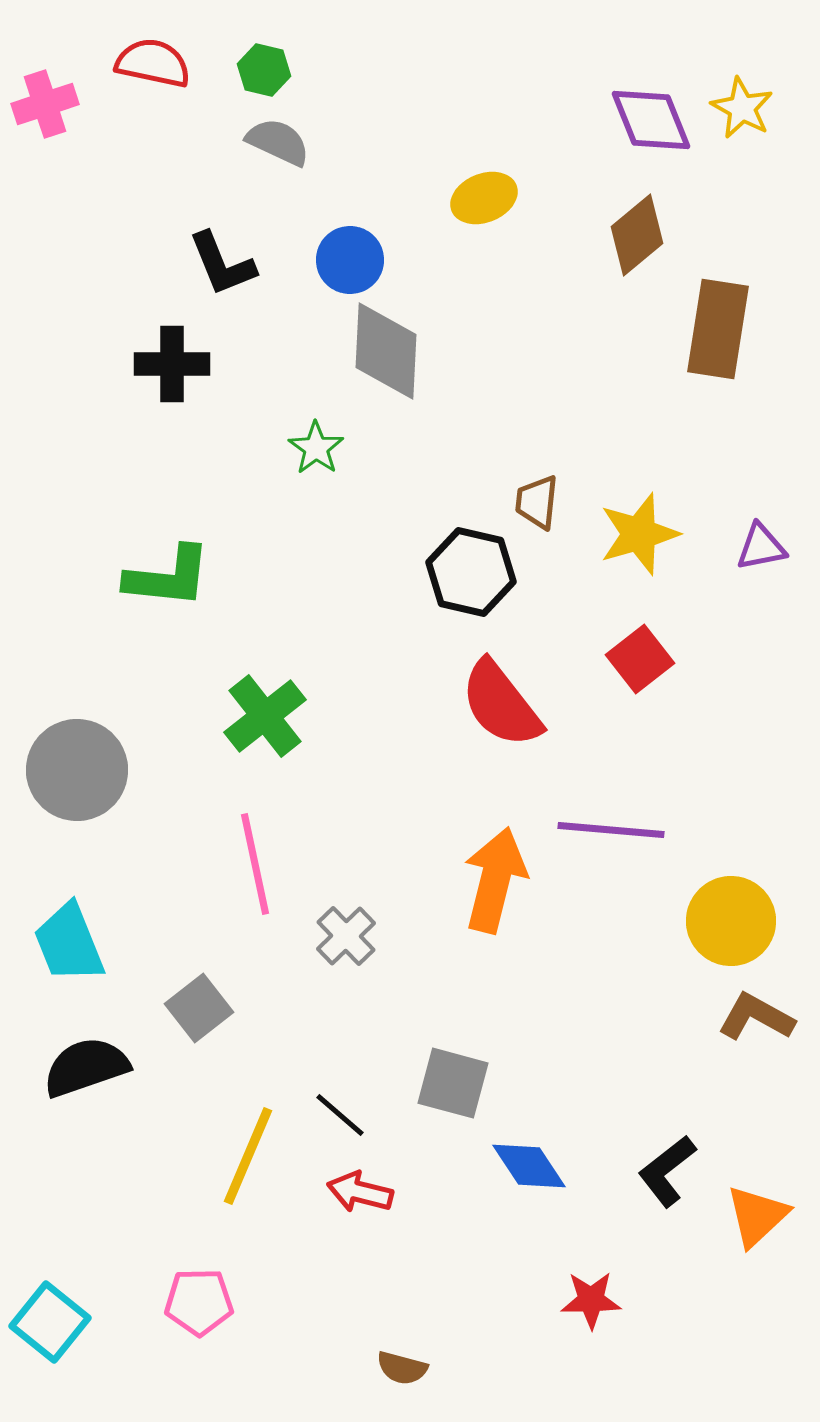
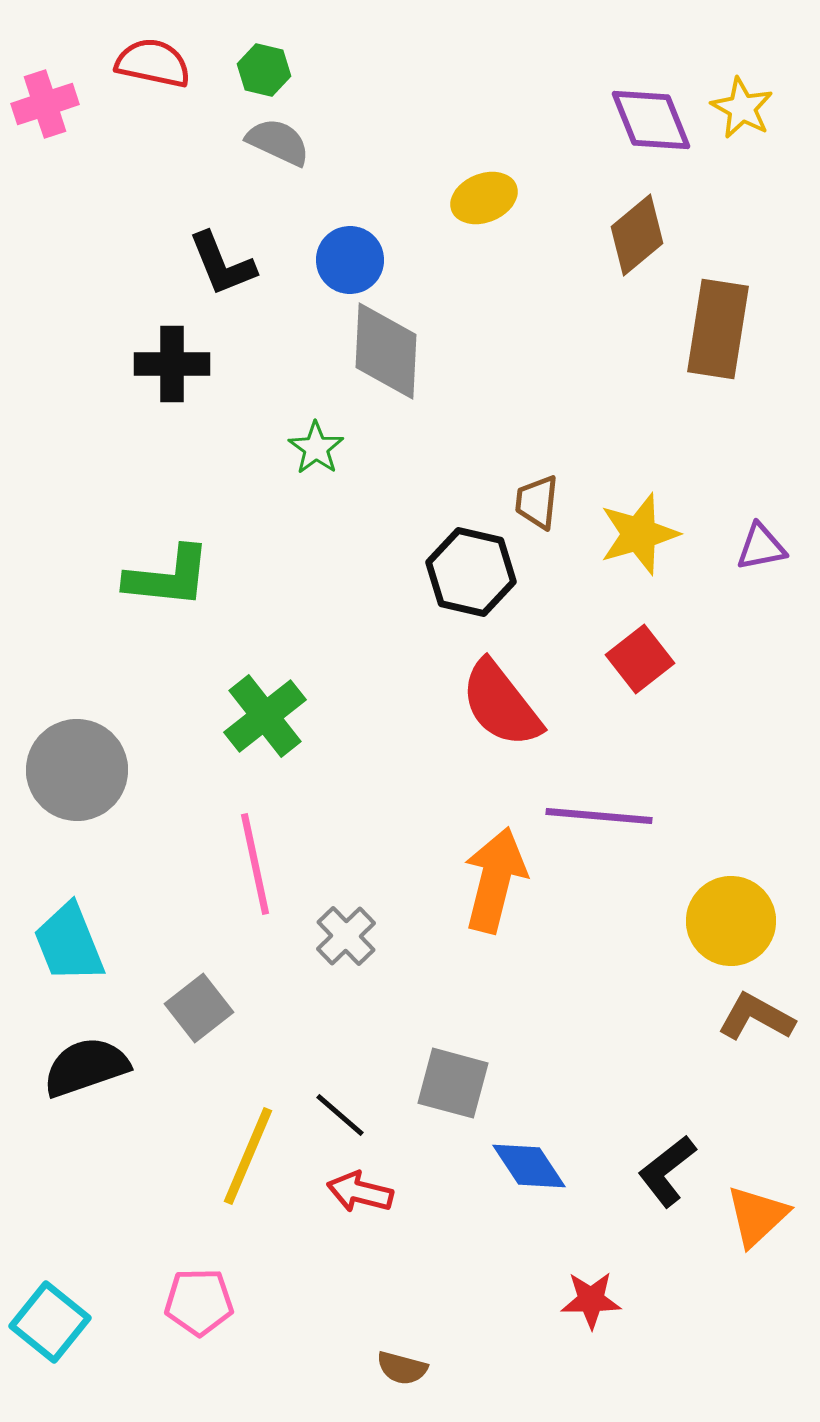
purple line at (611, 830): moved 12 px left, 14 px up
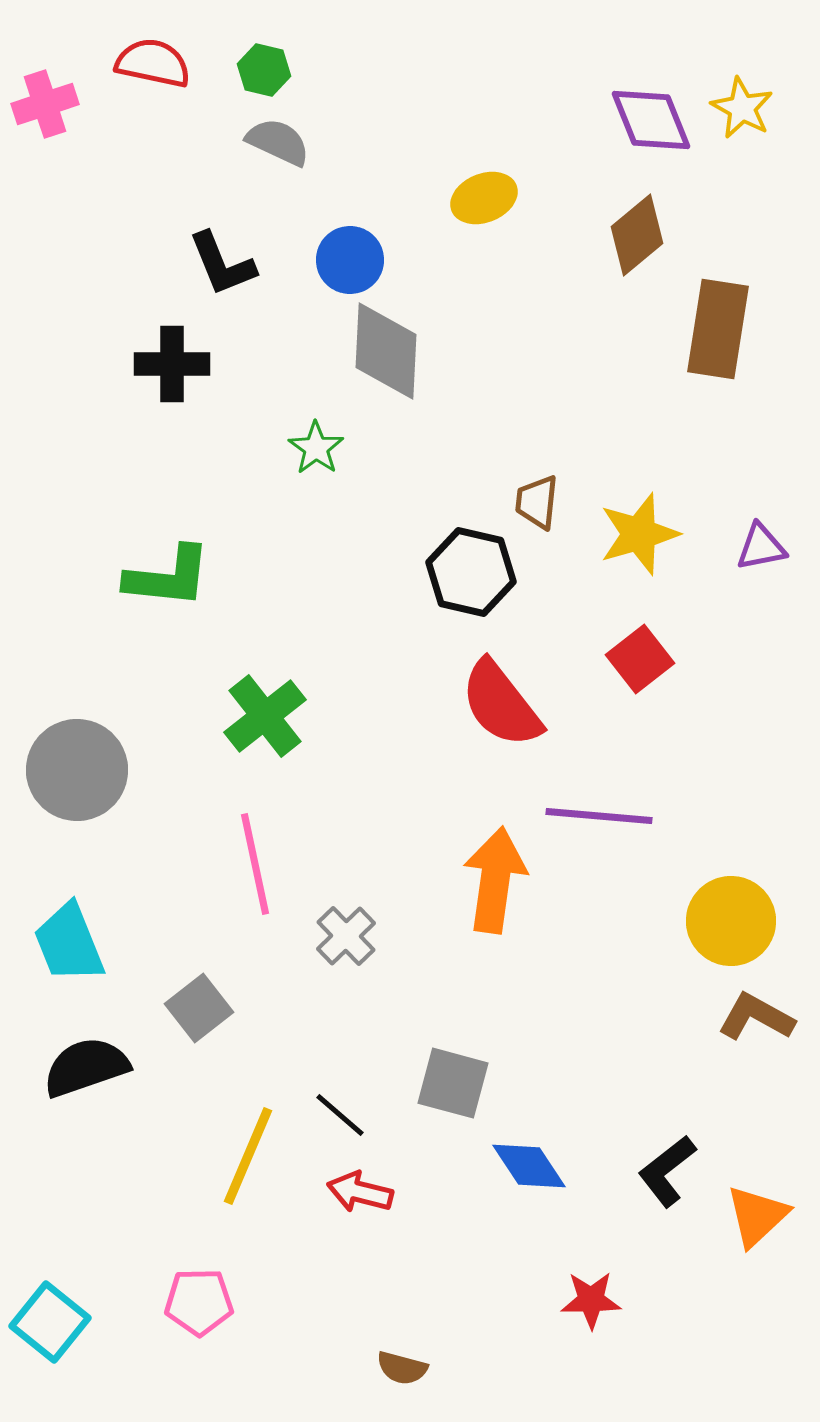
orange arrow at (495, 880): rotated 6 degrees counterclockwise
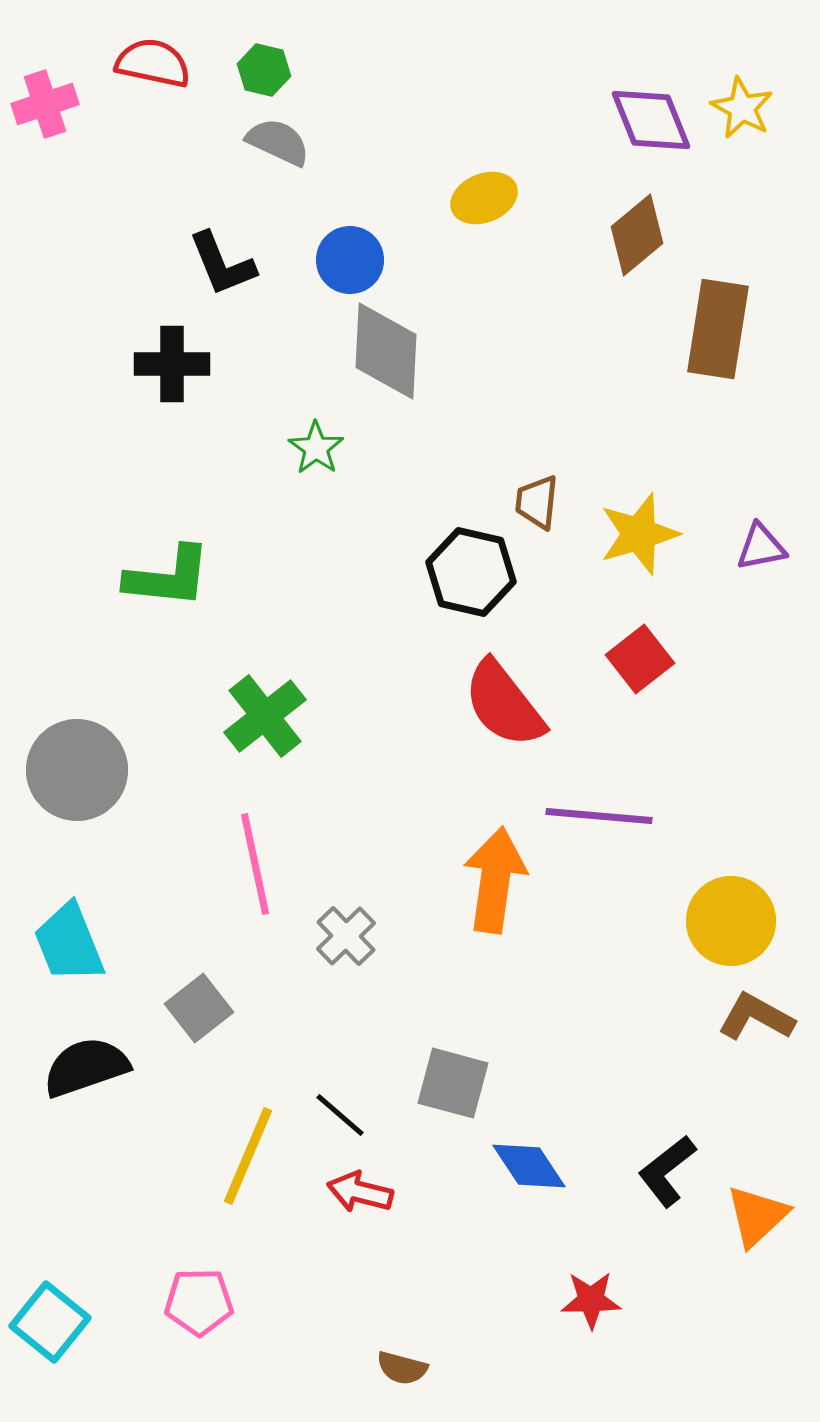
red semicircle at (501, 704): moved 3 px right
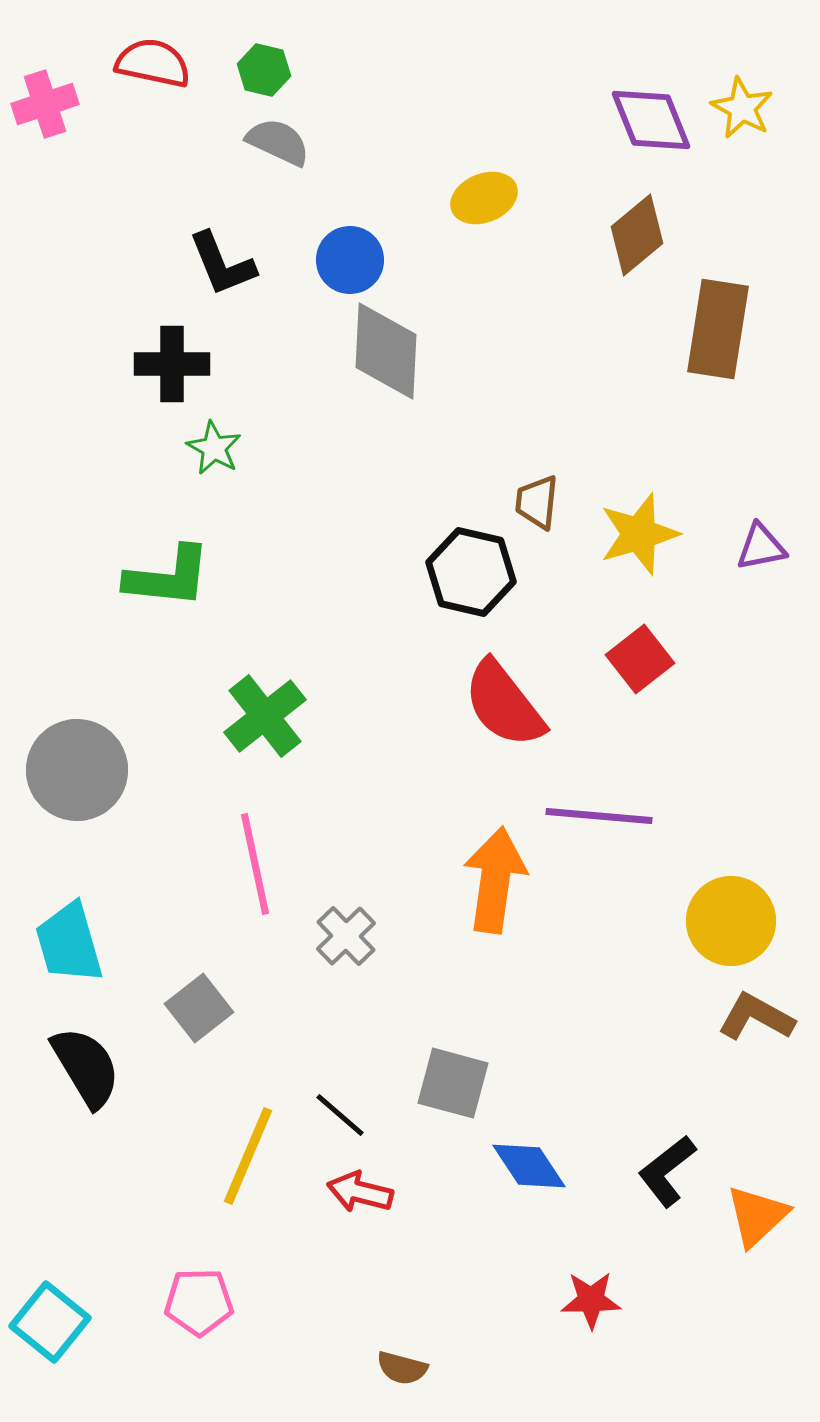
green star at (316, 448): moved 102 px left; rotated 6 degrees counterclockwise
cyan trapezoid at (69, 943): rotated 6 degrees clockwise
black semicircle at (86, 1067): rotated 78 degrees clockwise
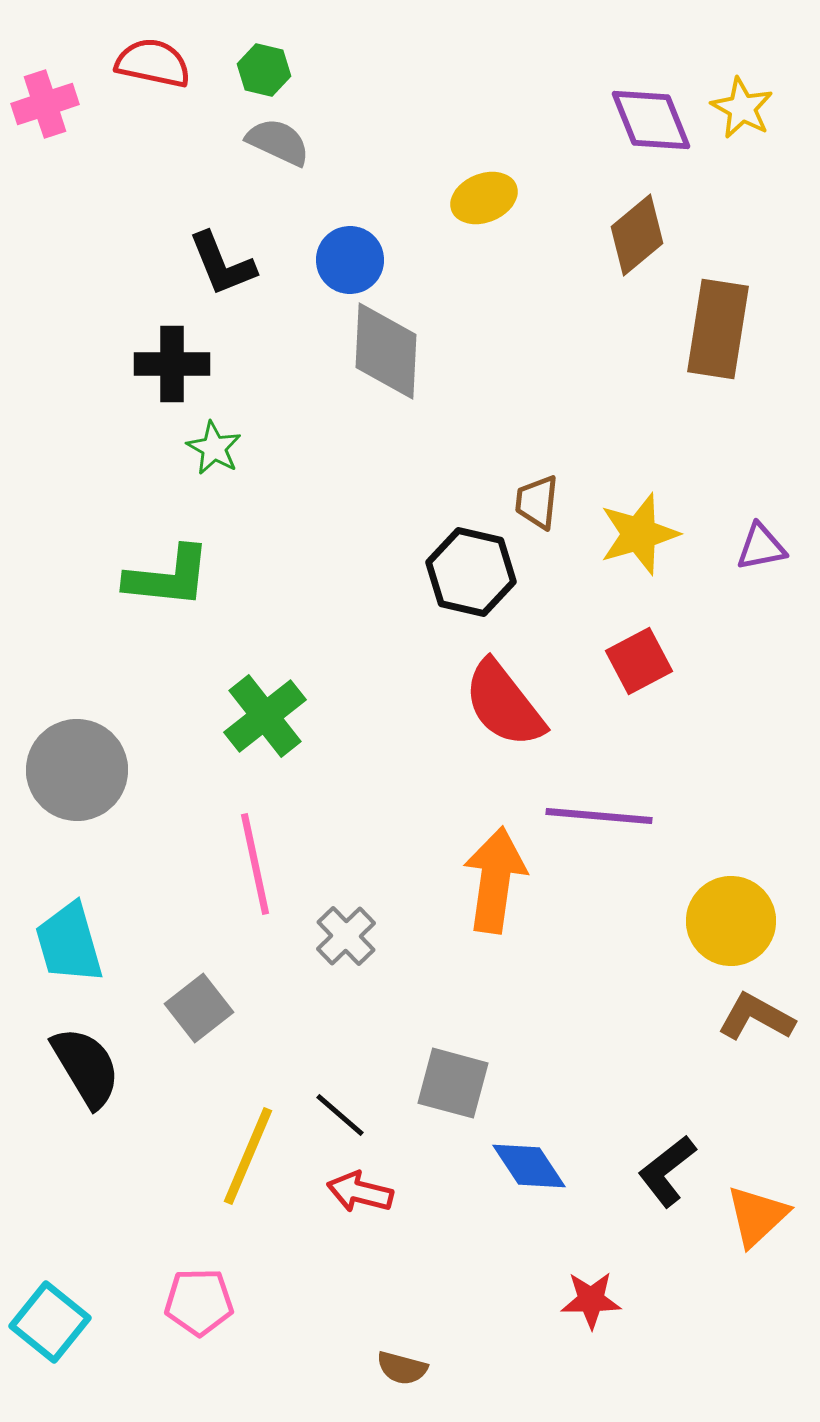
red square at (640, 659): moved 1 px left, 2 px down; rotated 10 degrees clockwise
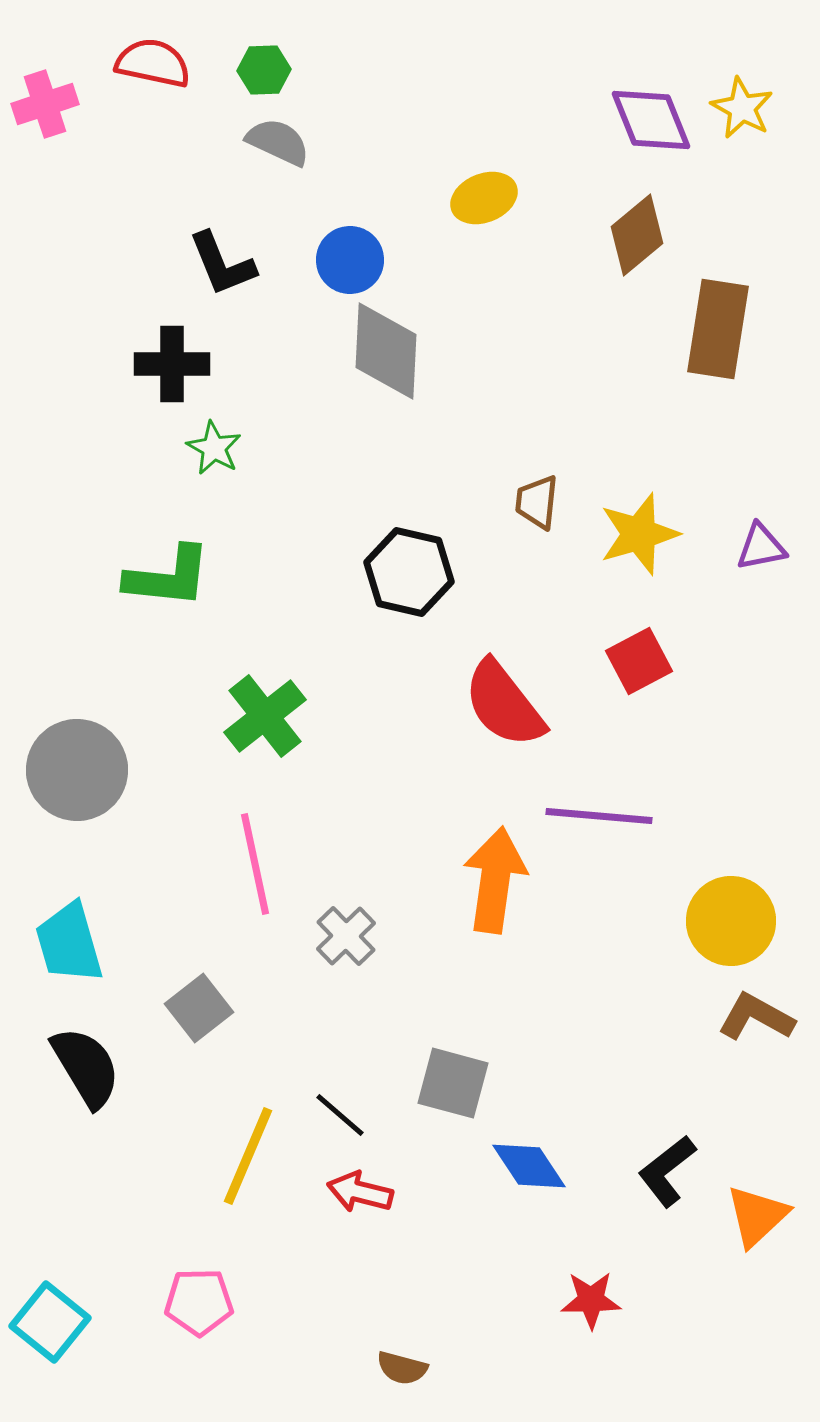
green hexagon at (264, 70): rotated 15 degrees counterclockwise
black hexagon at (471, 572): moved 62 px left
